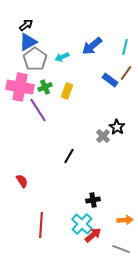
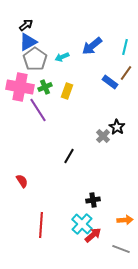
blue rectangle: moved 2 px down
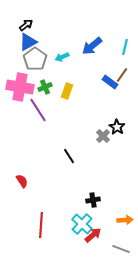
brown line: moved 4 px left, 2 px down
black line: rotated 63 degrees counterclockwise
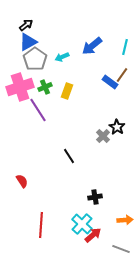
pink cross: rotated 28 degrees counterclockwise
black cross: moved 2 px right, 3 px up
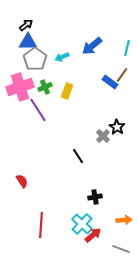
blue triangle: rotated 30 degrees clockwise
cyan line: moved 2 px right, 1 px down
black line: moved 9 px right
orange arrow: moved 1 px left
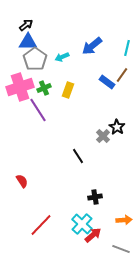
blue rectangle: moved 3 px left
green cross: moved 1 px left, 1 px down
yellow rectangle: moved 1 px right, 1 px up
red line: rotated 40 degrees clockwise
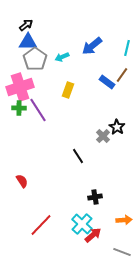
green cross: moved 25 px left, 20 px down; rotated 24 degrees clockwise
gray line: moved 1 px right, 3 px down
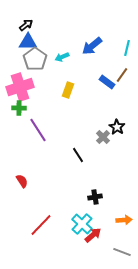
purple line: moved 20 px down
gray cross: moved 1 px down
black line: moved 1 px up
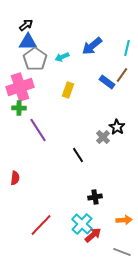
red semicircle: moved 7 px left, 3 px up; rotated 40 degrees clockwise
